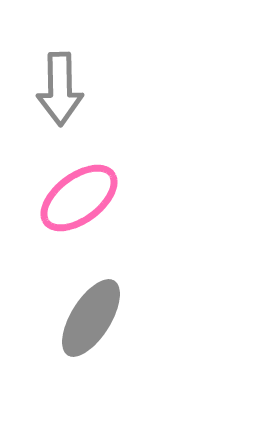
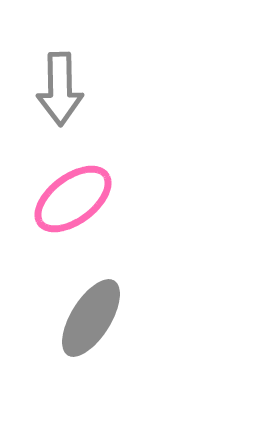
pink ellipse: moved 6 px left, 1 px down
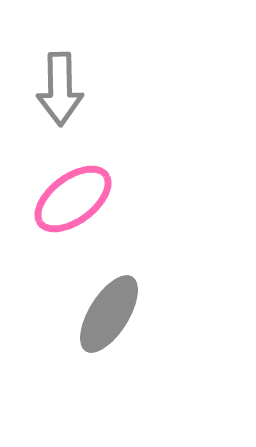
gray ellipse: moved 18 px right, 4 px up
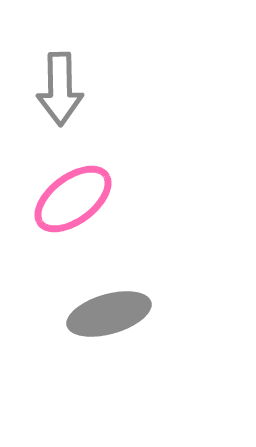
gray ellipse: rotated 42 degrees clockwise
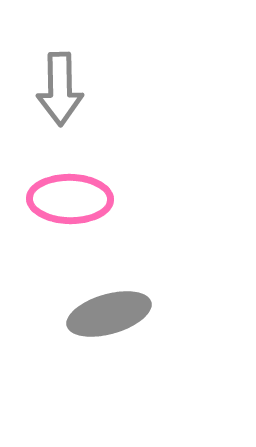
pink ellipse: moved 3 px left; rotated 38 degrees clockwise
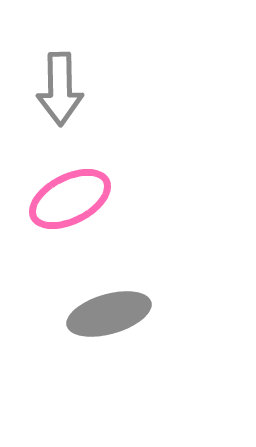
pink ellipse: rotated 28 degrees counterclockwise
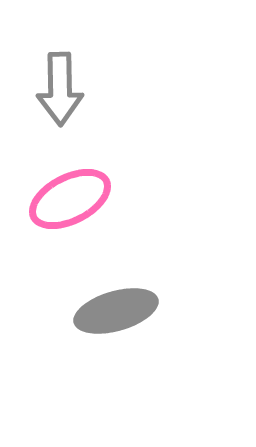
gray ellipse: moved 7 px right, 3 px up
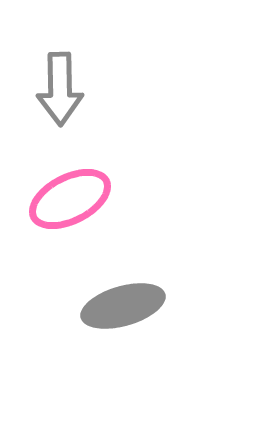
gray ellipse: moved 7 px right, 5 px up
